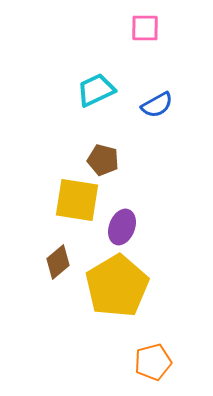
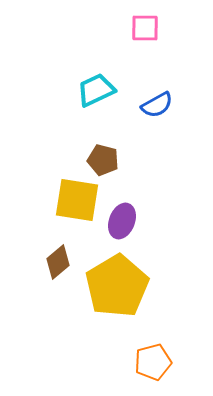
purple ellipse: moved 6 px up
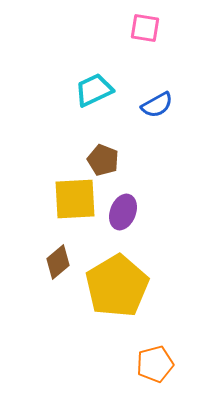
pink square: rotated 8 degrees clockwise
cyan trapezoid: moved 2 px left
brown pentagon: rotated 8 degrees clockwise
yellow square: moved 2 px left, 1 px up; rotated 12 degrees counterclockwise
purple ellipse: moved 1 px right, 9 px up
orange pentagon: moved 2 px right, 2 px down
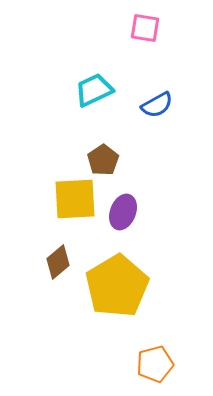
brown pentagon: rotated 16 degrees clockwise
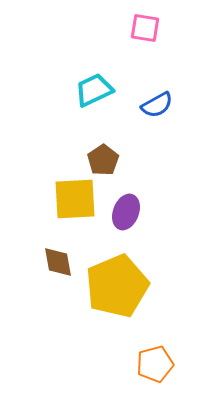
purple ellipse: moved 3 px right
brown diamond: rotated 60 degrees counterclockwise
yellow pentagon: rotated 8 degrees clockwise
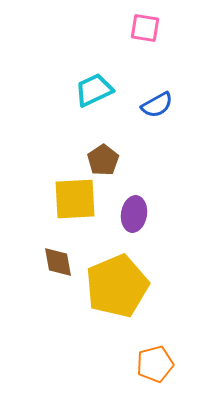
purple ellipse: moved 8 px right, 2 px down; rotated 12 degrees counterclockwise
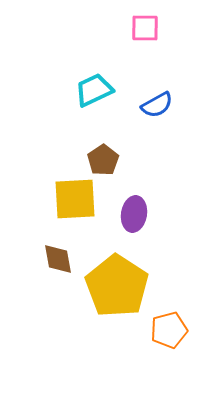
pink square: rotated 8 degrees counterclockwise
brown diamond: moved 3 px up
yellow pentagon: rotated 16 degrees counterclockwise
orange pentagon: moved 14 px right, 34 px up
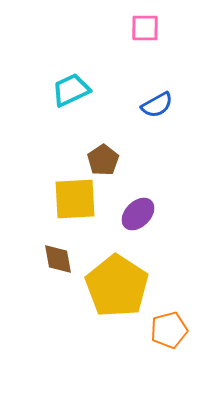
cyan trapezoid: moved 23 px left
purple ellipse: moved 4 px right; rotated 36 degrees clockwise
